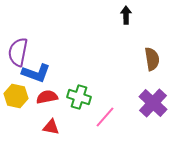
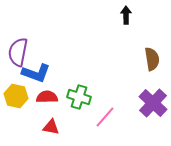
red semicircle: rotated 10 degrees clockwise
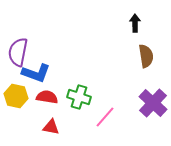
black arrow: moved 9 px right, 8 px down
brown semicircle: moved 6 px left, 3 px up
red semicircle: rotated 10 degrees clockwise
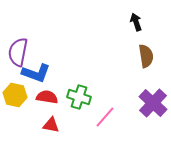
black arrow: moved 1 px right, 1 px up; rotated 18 degrees counterclockwise
yellow hexagon: moved 1 px left, 1 px up
red triangle: moved 2 px up
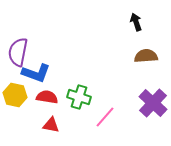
brown semicircle: rotated 85 degrees counterclockwise
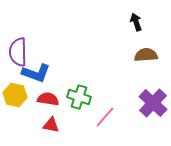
purple semicircle: rotated 12 degrees counterclockwise
brown semicircle: moved 1 px up
red semicircle: moved 1 px right, 2 px down
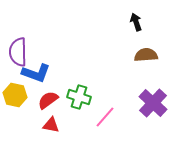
red semicircle: moved 1 px down; rotated 45 degrees counterclockwise
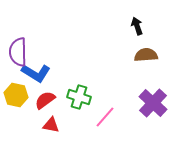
black arrow: moved 1 px right, 4 px down
blue L-shape: rotated 12 degrees clockwise
yellow hexagon: moved 1 px right
red semicircle: moved 3 px left
